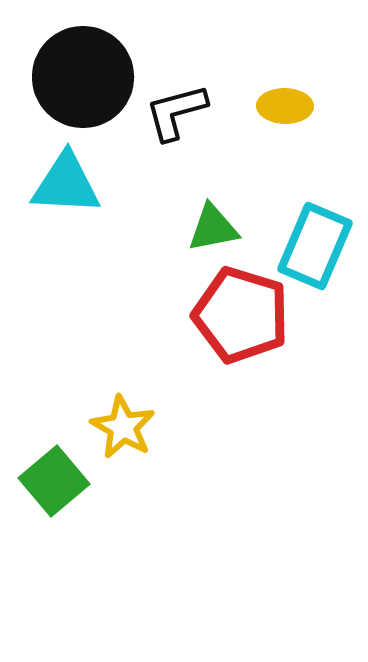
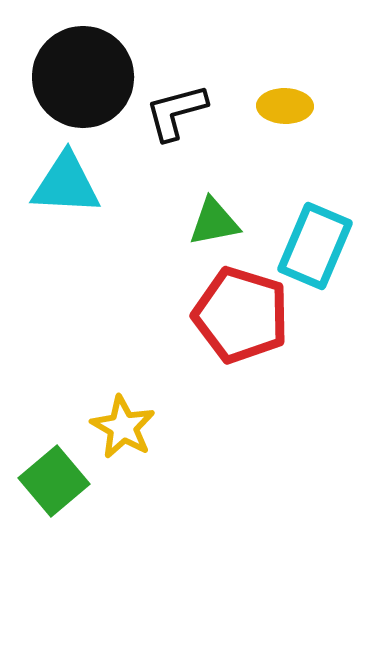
green triangle: moved 1 px right, 6 px up
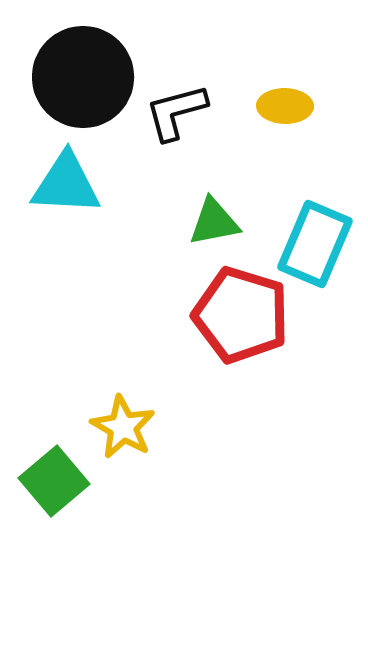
cyan rectangle: moved 2 px up
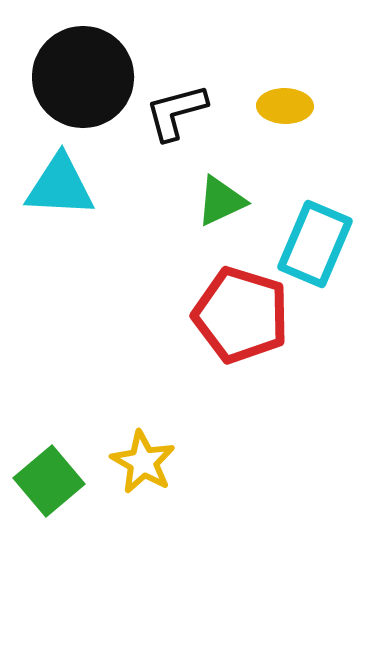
cyan triangle: moved 6 px left, 2 px down
green triangle: moved 7 px right, 21 px up; rotated 14 degrees counterclockwise
yellow star: moved 20 px right, 35 px down
green square: moved 5 px left
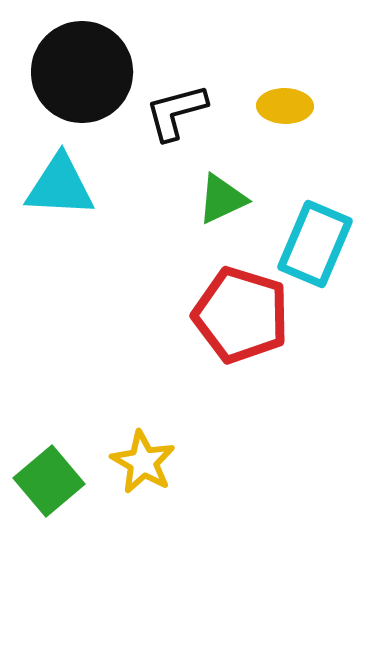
black circle: moved 1 px left, 5 px up
green triangle: moved 1 px right, 2 px up
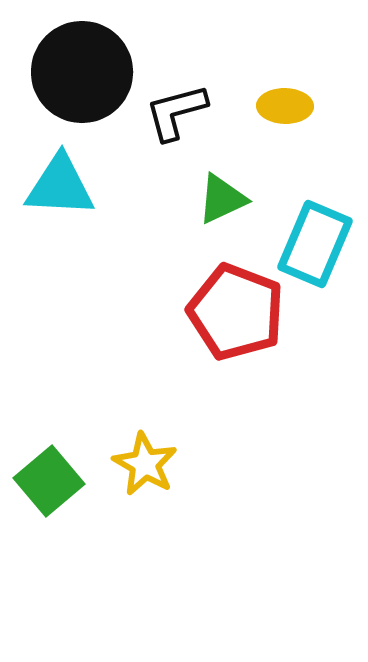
red pentagon: moved 5 px left, 3 px up; rotated 4 degrees clockwise
yellow star: moved 2 px right, 2 px down
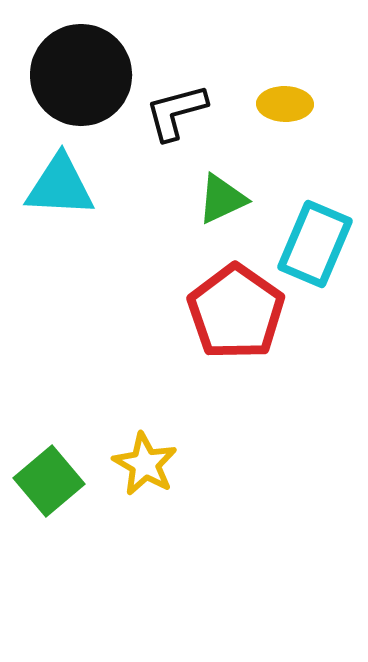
black circle: moved 1 px left, 3 px down
yellow ellipse: moved 2 px up
red pentagon: rotated 14 degrees clockwise
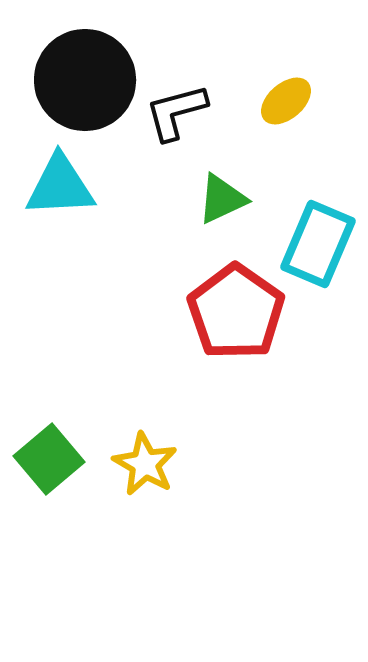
black circle: moved 4 px right, 5 px down
yellow ellipse: moved 1 px right, 3 px up; rotated 42 degrees counterclockwise
cyan triangle: rotated 6 degrees counterclockwise
cyan rectangle: moved 3 px right
green square: moved 22 px up
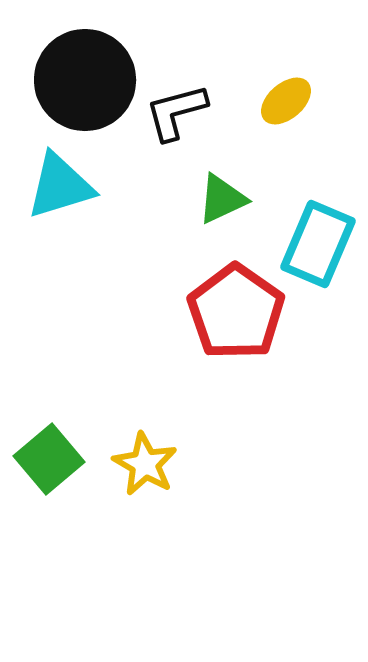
cyan triangle: rotated 14 degrees counterclockwise
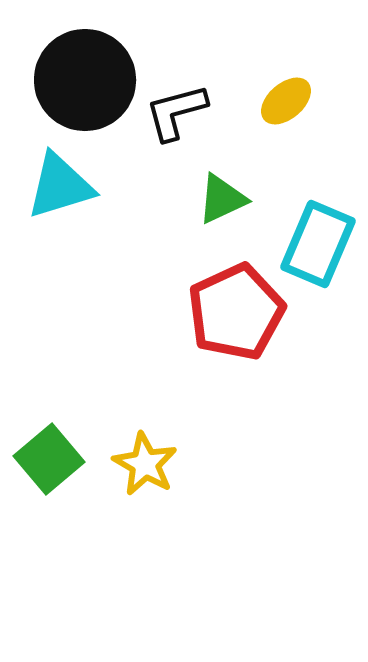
red pentagon: rotated 12 degrees clockwise
